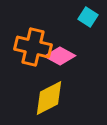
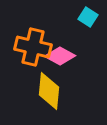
yellow diamond: moved 7 px up; rotated 57 degrees counterclockwise
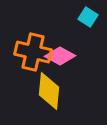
orange cross: moved 5 px down
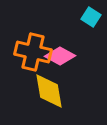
cyan square: moved 3 px right
yellow diamond: rotated 15 degrees counterclockwise
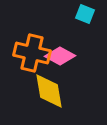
cyan square: moved 6 px left, 3 px up; rotated 12 degrees counterclockwise
orange cross: moved 1 px left, 1 px down
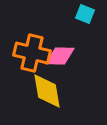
pink diamond: rotated 28 degrees counterclockwise
yellow diamond: moved 2 px left
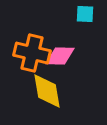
cyan square: rotated 18 degrees counterclockwise
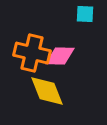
yellow diamond: rotated 12 degrees counterclockwise
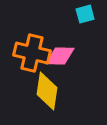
cyan square: rotated 18 degrees counterclockwise
yellow diamond: rotated 30 degrees clockwise
